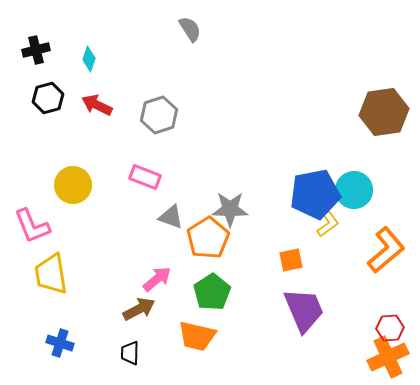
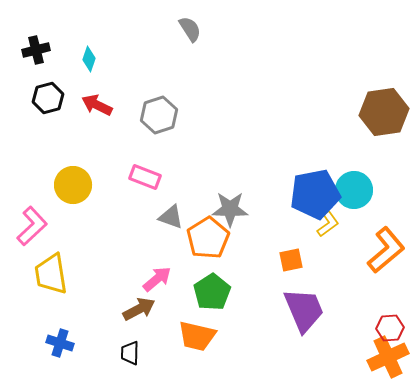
pink L-shape: rotated 111 degrees counterclockwise
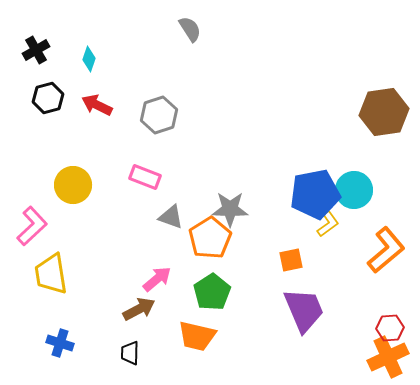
black cross: rotated 16 degrees counterclockwise
orange pentagon: moved 2 px right
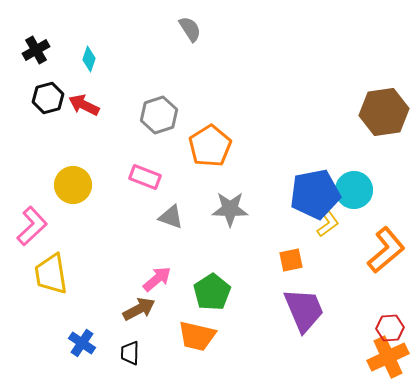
red arrow: moved 13 px left
orange pentagon: moved 92 px up
blue cross: moved 22 px right; rotated 16 degrees clockwise
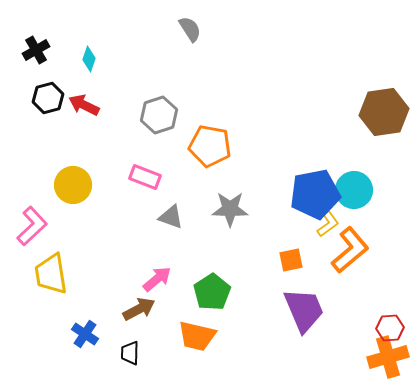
orange pentagon: rotated 30 degrees counterclockwise
orange L-shape: moved 36 px left
blue cross: moved 3 px right, 9 px up
orange cross: rotated 9 degrees clockwise
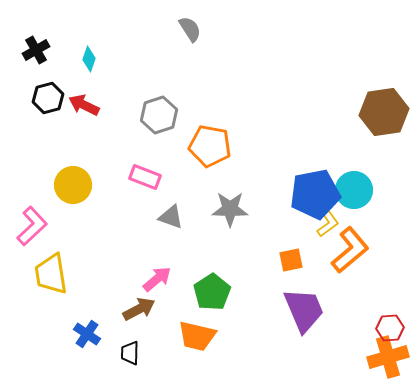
blue cross: moved 2 px right
